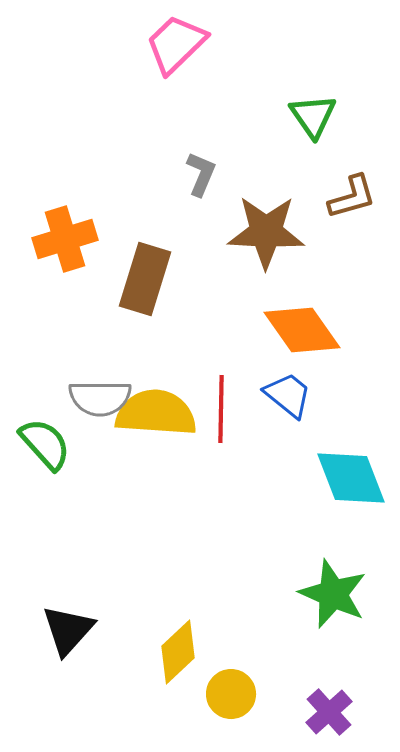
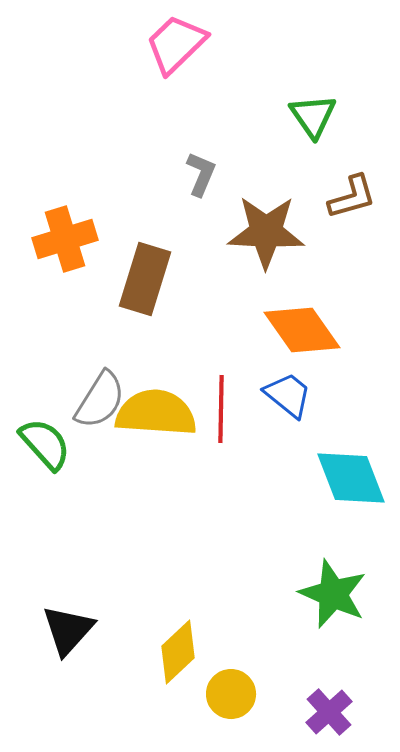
gray semicircle: moved 2 px down; rotated 58 degrees counterclockwise
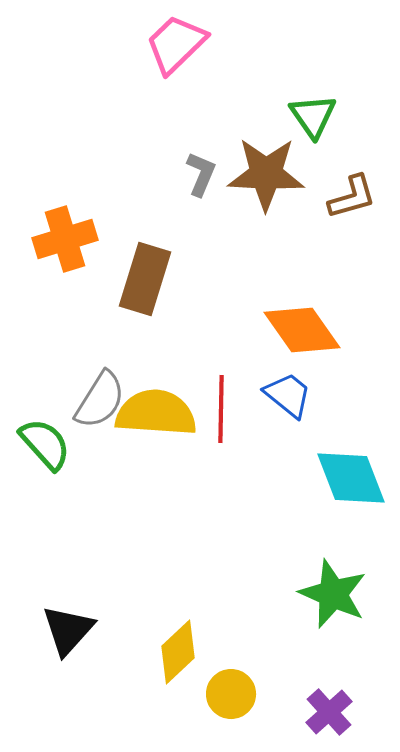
brown star: moved 58 px up
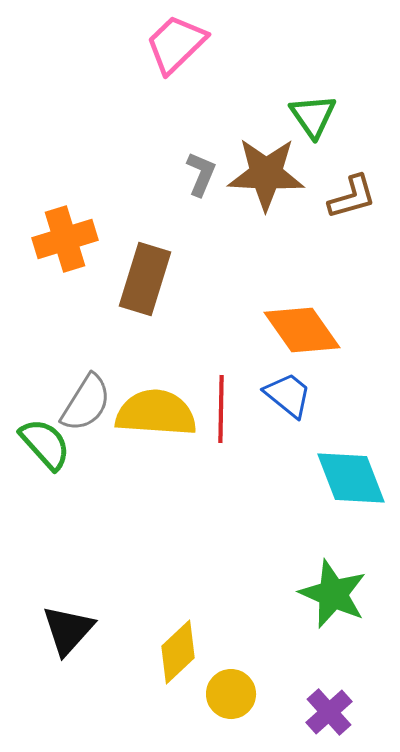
gray semicircle: moved 14 px left, 3 px down
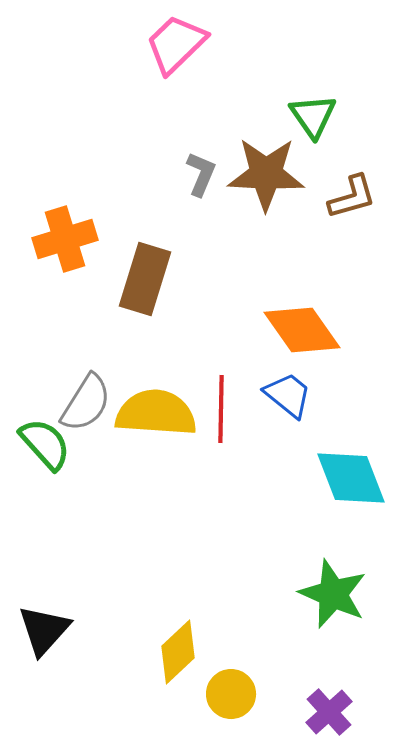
black triangle: moved 24 px left
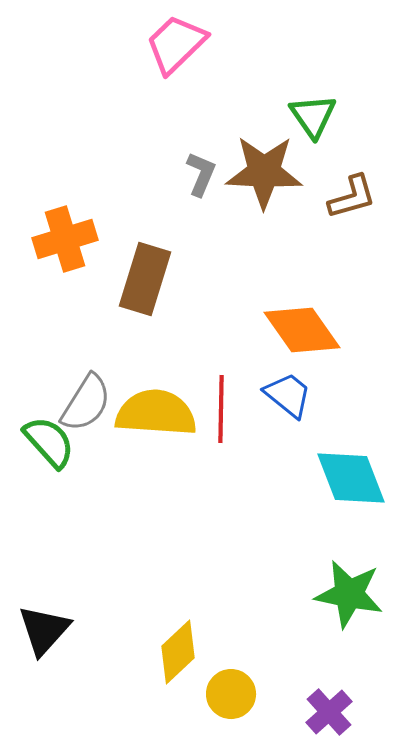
brown star: moved 2 px left, 2 px up
green semicircle: moved 4 px right, 2 px up
green star: moved 16 px right; rotated 12 degrees counterclockwise
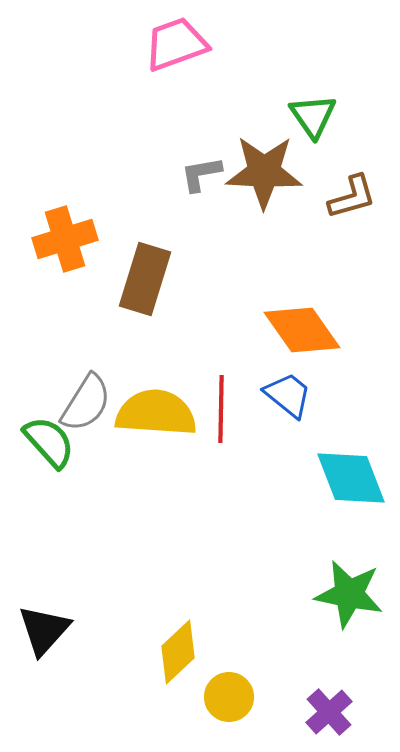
pink trapezoid: rotated 24 degrees clockwise
gray L-shape: rotated 123 degrees counterclockwise
yellow circle: moved 2 px left, 3 px down
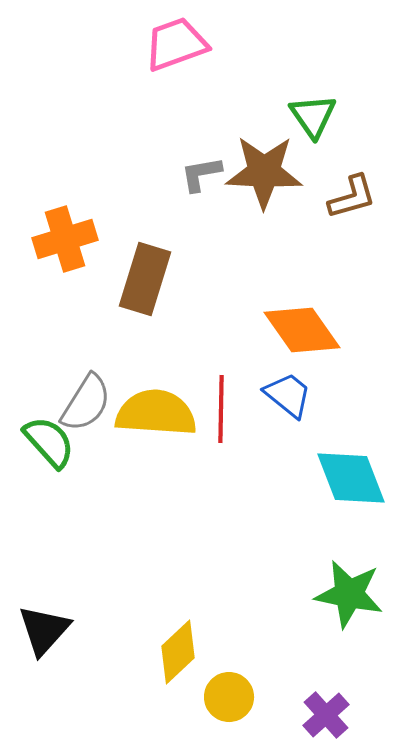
purple cross: moved 3 px left, 3 px down
